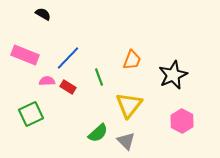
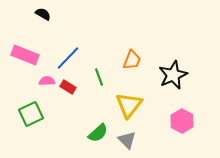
gray triangle: moved 1 px right, 1 px up
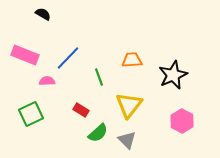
orange trapezoid: rotated 115 degrees counterclockwise
red rectangle: moved 13 px right, 23 px down
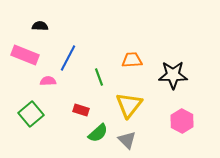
black semicircle: moved 3 px left, 12 px down; rotated 28 degrees counterclockwise
blue line: rotated 16 degrees counterclockwise
black star: rotated 24 degrees clockwise
pink semicircle: moved 1 px right
red rectangle: rotated 14 degrees counterclockwise
green square: rotated 15 degrees counterclockwise
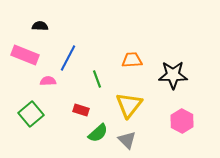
green line: moved 2 px left, 2 px down
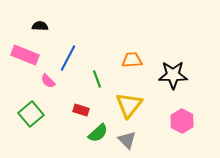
pink semicircle: rotated 133 degrees counterclockwise
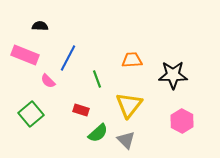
gray triangle: moved 1 px left
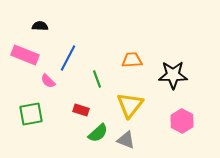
yellow triangle: moved 1 px right
green square: rotated 30 degrees clockwise
gray triangle: rotated 24 degrees counterclockwise
